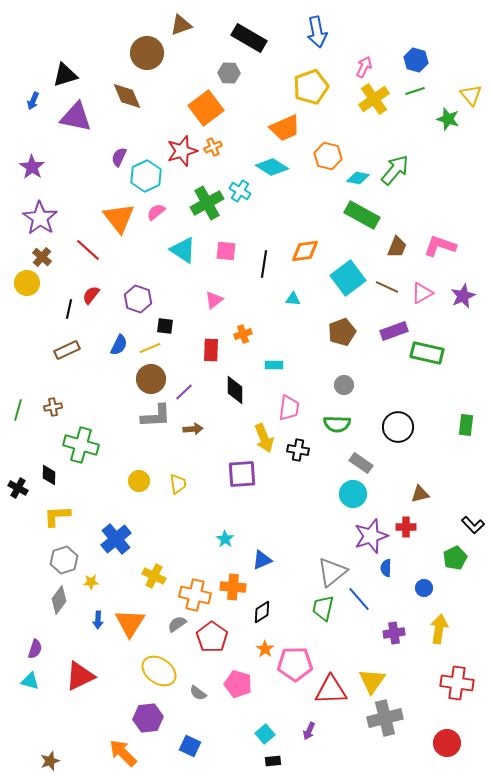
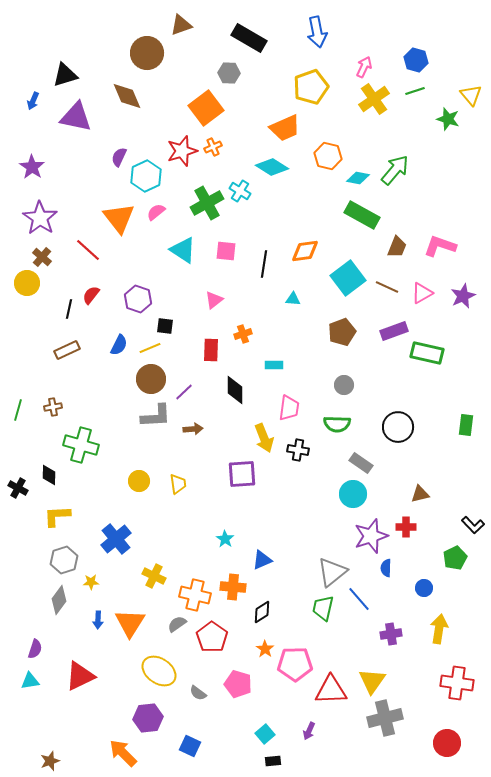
purple cross at (394, 633): moved 3 px left, 1 px down
cyan triangle at (30, 681): rotated 24 degrees counterclockwise
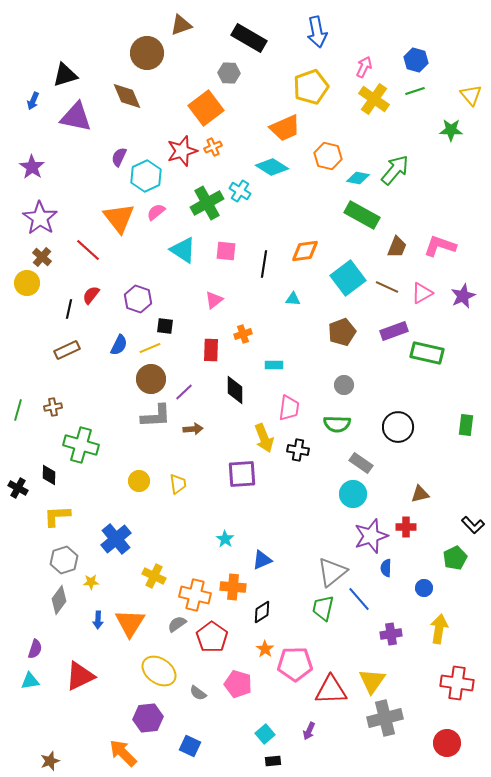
yellow cross at (374, 99): rotated 20 degrees counterclockwise
green star at (448, 119): moved 3 px right, 11 px down; rotated 15 degrees counterclockwise
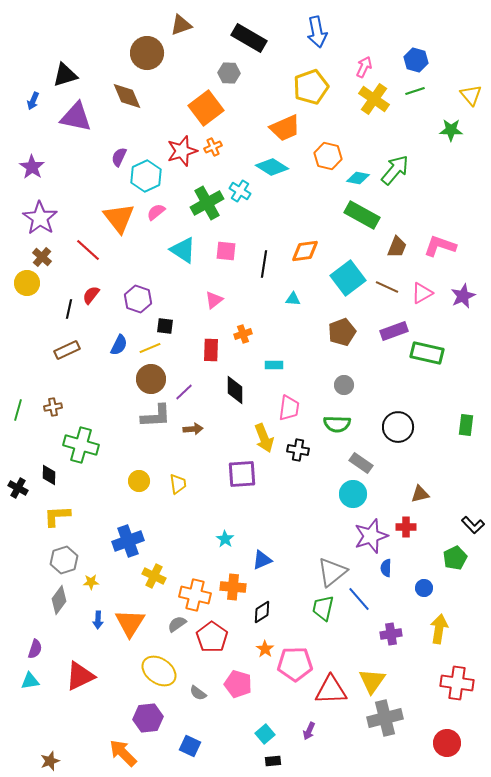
blue cross at (116, 539): moved 12 px right, 2 px down; rotated 20 degrees clockwise
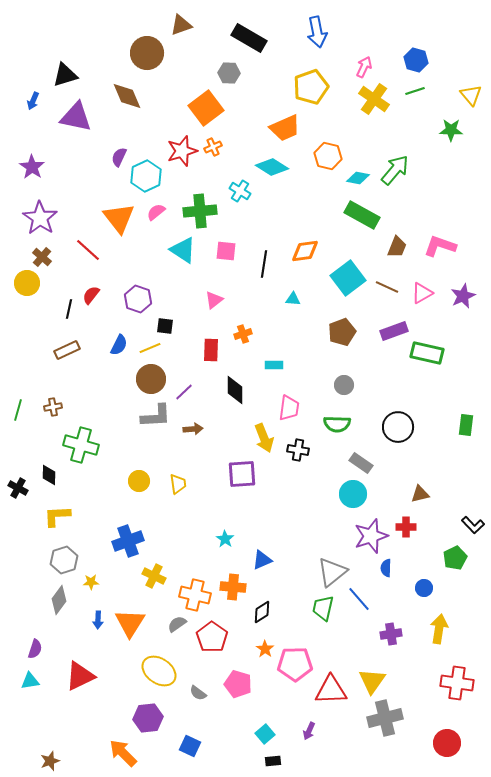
green cross at (207, 203): moved 7 px left, 8 px down; rotated 24 degrees clockwise
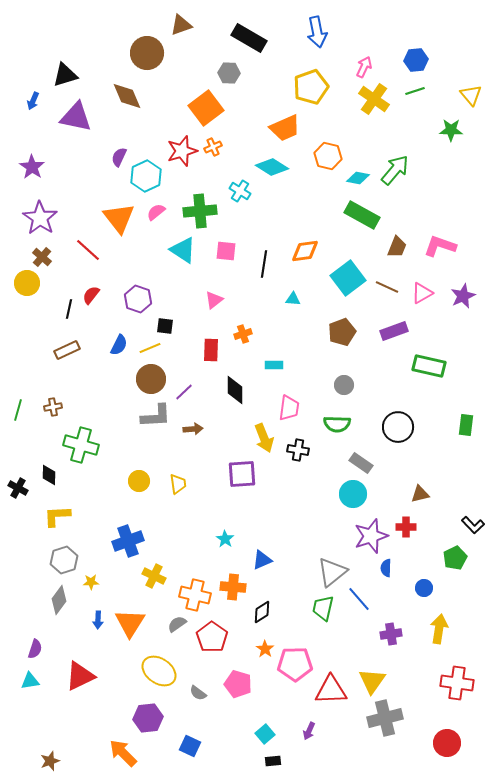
blue hexagon at (416, 60): rotated 20 degrees counterclockwise
green rectangle at (427, 353): moved 2 px right, 13 px down
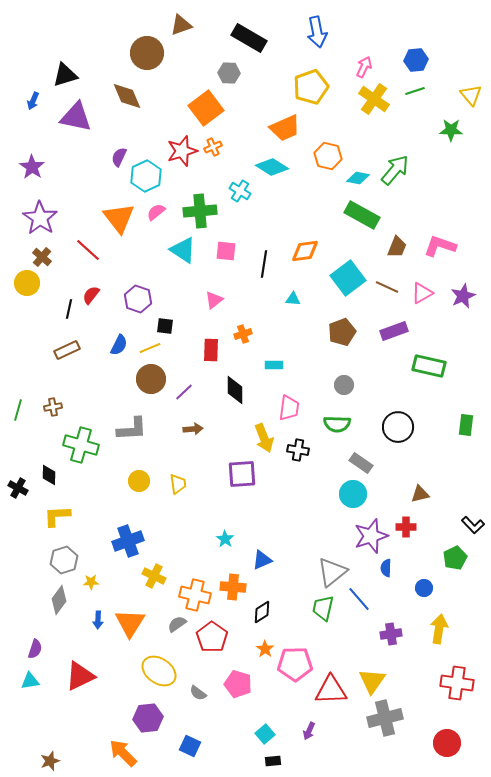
gray L-shape at (156, 416): moved 24 px left, 13 px down
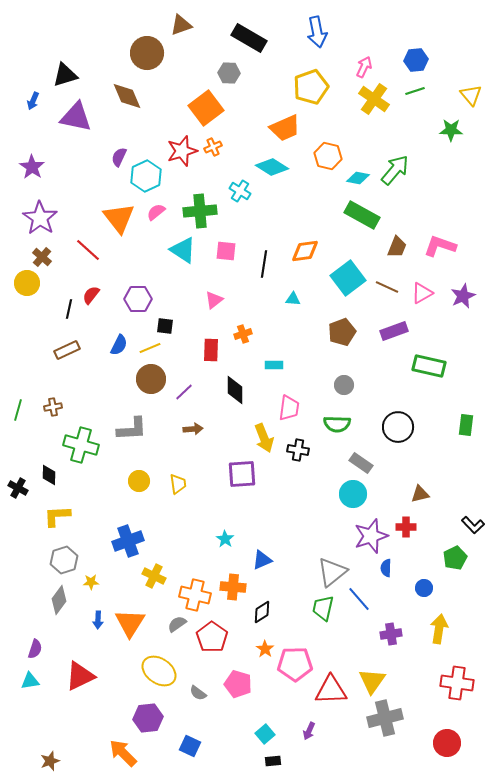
purple hexagon at (138, 299): rotated 20 degrees counterclockwise
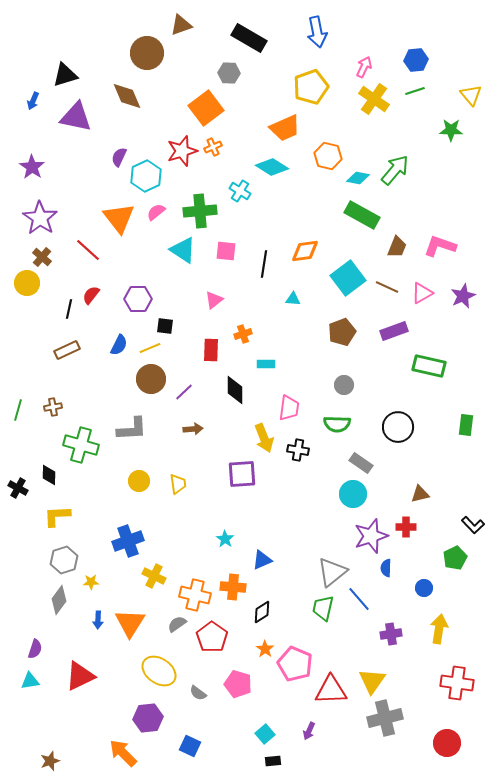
cyan rectangle at (274, 365): moved 8 px left, 1 px up
pink pentagon at (295, 664): rotated 24 degrees clockwise
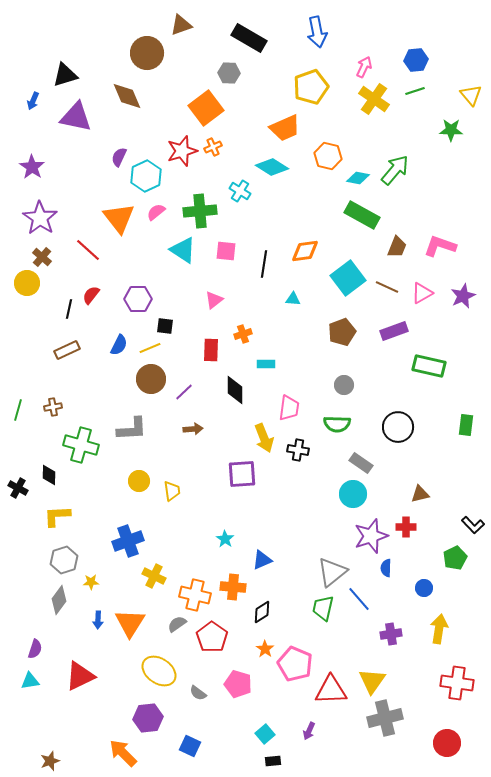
yellow trapezoid at (178, 484): moved 6 px left, 7 px down
